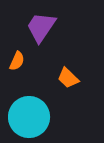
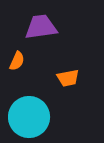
purple trapezoid: rotated 48 degrees clockwise
orange trapezoid: rotated 55 degrees counterclockwise
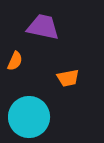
purple trapezoid: moved 2 px right; rotated 20 degrees clockwise
orange semicircle: moved 2 px left
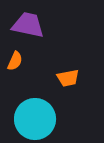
purple trapezoid: moved 15 px left, 2 px up
cyan circle: moved 6 px right, 2 px down
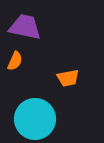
purple trapezoid: moved 3 px left, 2 px down
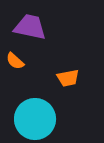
purple trapezoid: moved 5 px right
orange semicircle: rotated 108 degrees clockwise
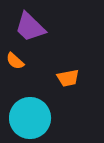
purple trapezoid: rotated 148 degrees counterclockwise
cyan circle: moved 5 px left, 1 px up
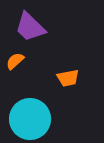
orange semicircle: rotated 96 degrees clockwise
cyan circle: moved 1 px down
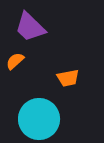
cyan circle: moved 9 px right
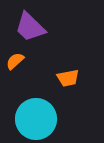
cyan circle: moved 3 px left
